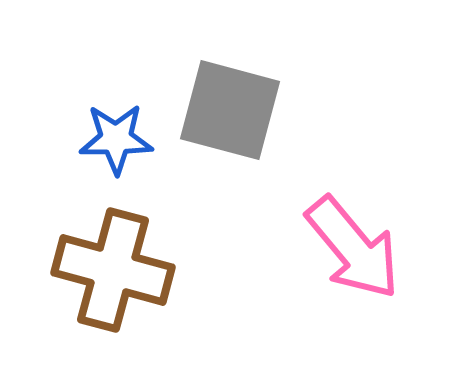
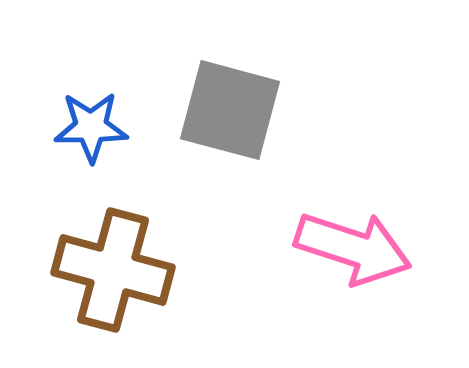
blue star: moved 25 px left, 12 px up
pink arrow: rotated 32 degrees counterclockwise
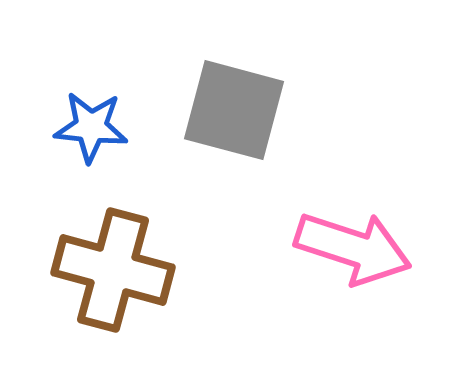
gray square: moved 4 px right
blue star: rotated 6 degrees clockwise
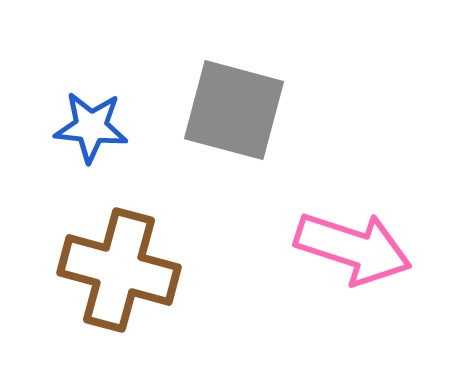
brown cross: moved 6 px right
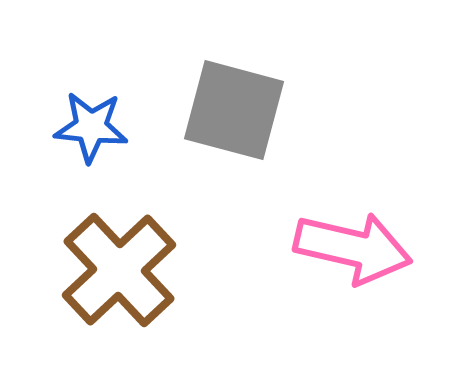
pink arrow: rotated 5 degrees counterclockwise
brown cross: rotated 32 degrees clockwise
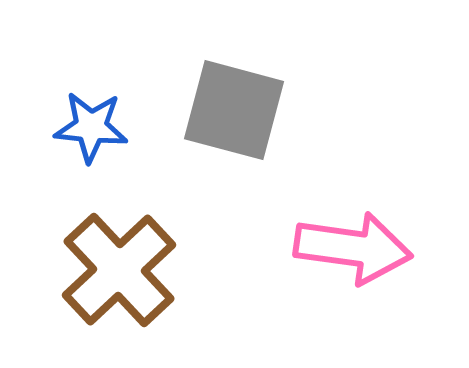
pink arrow: rotated 5 degrees counterclockwise
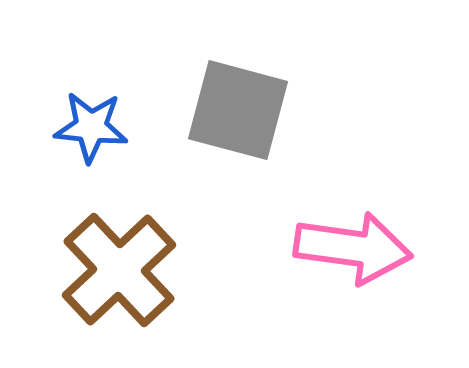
gray square: moved 4 px right
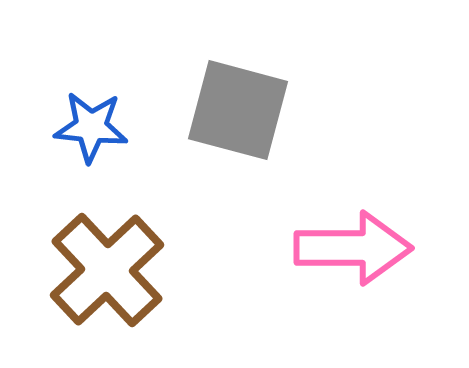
pink arrow: rotated 8 degrees counterclockwise
brown cross: moved 12 px left
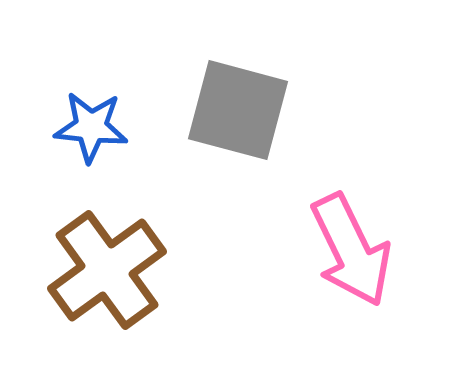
pink arrow: moved 2 px left, 2 px down; rotated 64 degrees clockwise
brown cross: rotated 7 degrees clockwise
